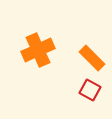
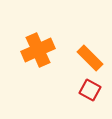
orange rectangle: moved 2 px left
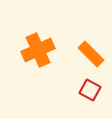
orange rectangle: moved 1 px right, 4 px up
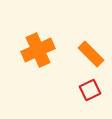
red square: rotated 35 degrees clockwise
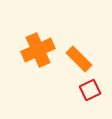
orange rectangle: moved 12 px left, 5 px down
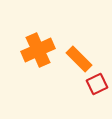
red square: moved 7 px right, 6 px up
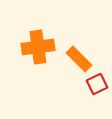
orange cross: moved 3 px up; rotated 16 degrees clockwise
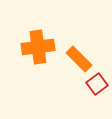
red square: rotated 10 degrees counterclockwise
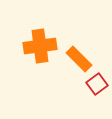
orange cross: moved 2 px right, 1 px up
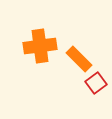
red square: moved 1 px left, 1 px up
